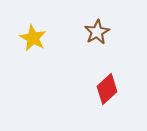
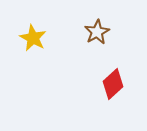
red diamond: moved 6 px right, 5 px up
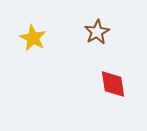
red diamond: rotated 56 degrees counterclockwise
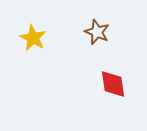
brown star: rotated 20 degrees counterclockwise
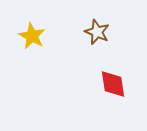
yellow star: moved 1 px left, 2 px up
